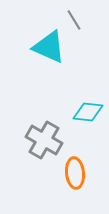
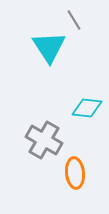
cyan triangle: rotated 33 degrees clockwise
cyan diamond: moved 1 px left, 4 px up
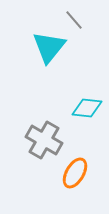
gray line: rotated 10 degrees counterclockwise
cyan triangle: rotated 12 degrees clockwise
orange ellipse: rotated 36 degrees clockwise
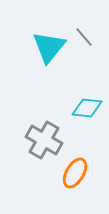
gray line: moved 10 px right, 17 px down
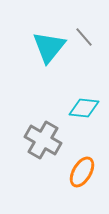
cyan diamond: moved 3 px left
gray cross: moved 1 px left
orange ellipse: moved 7 px right, 1 px up
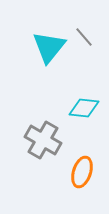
orange ellipse: rotated 12 degrees counterclockwise
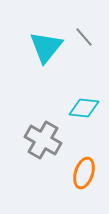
cyan triangle: moved 3 px left
orange ellipse: moved 2 px right, 1 px down
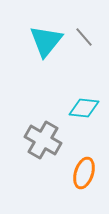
cyan triangle: moved 6 px up
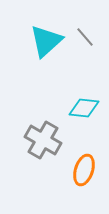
gray line: moved 1 px right
cyan triangle: rotated 9 degrees clockwise
orange ellipse: moved 3 px up
